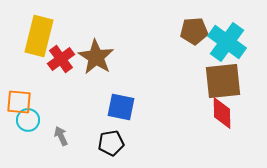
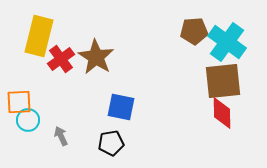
orange square: rotated 8 degrees counterclockwise
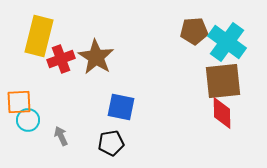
red cross: rotated 16 degrees clockwise
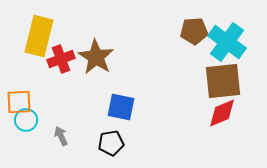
red diamond: rotated 68 degrees clockwise
cyan circle: moved 2 px left
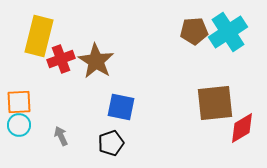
cyan cross: moved 1 px right, 10 px up; rotated 21 degrees clockwise
brown star: moved 4 px down
brown square: moved 8 px left, 22 px down
red diamond: moved 20 px right, 15 px down; rotated 8 degrees counterclockwise
cyan circle: moved 7 px left, 5 px down
black pentagon: rotated 10 degrees counterclockwise
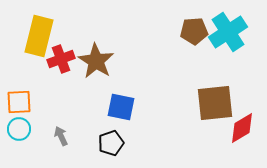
cyan circle: moved 4 px down
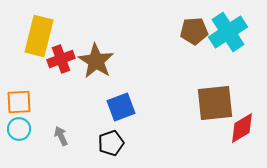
blue square: rotated 32 degrees counterclockwise
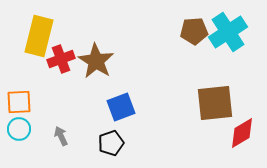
red diamond: moved 5 px down
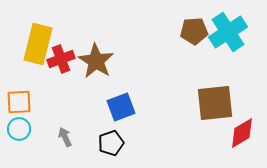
yellow rectangle: moved 1 px left, 8 px down
gray arrow: moved 4 px right, 1 px down
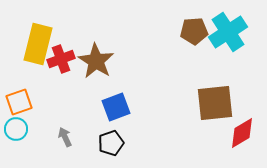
orange square: rotated 16 degrees counterclockwise
blue square: moved 5 px left
cyan circle: moved 3 px left
